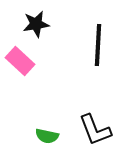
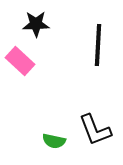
black star: rotated 8 degrees clockwise
green semicircle: moved 7 px right, 5 px down
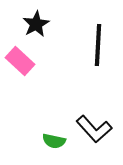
black star: rotated 28 degrees counterclockwise
black L-shape: moved 1 px left, 1 px up; rotated 21 degrees counterclockwise
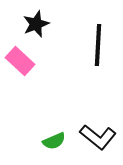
black star: rotated 8 degrees clockwise
black L-shape: moved 4 px right, 8 px down; rotated 9 degrees counterclockwise
green semicircle: rotated 35 degrees counterclockwise
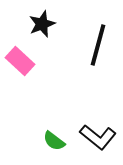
black star: moved 6 px right
black line: rotated 12 degrees clockwise
green semicircle: rotated 60 degrees clockwise
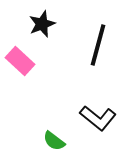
black L-shape: moved 19 px up
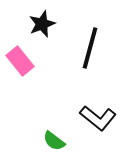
black line: moved 8 px left, 3 px down
pink rectangle: rotated 8 degrees clockwise
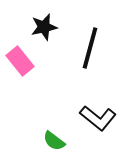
black star: moved 2 px right, 3 px down; rotated 8 degrees clockwise
